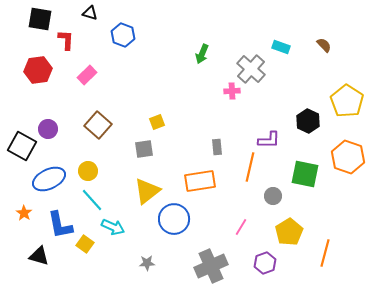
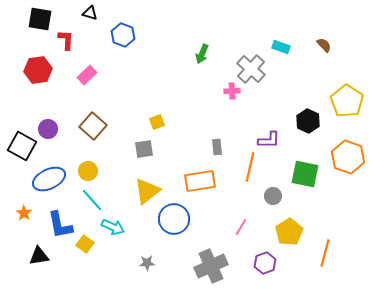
brown square at (98, 125): moved 5 px left, 1 px down
black triangle at (39, 256): rotated 25 degrees counterclockwise
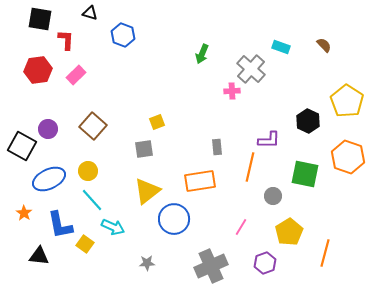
pink rectangle at (87, 75): moved 11 px left
black triangle at (39, 256): rotated 15 degrees clockwise
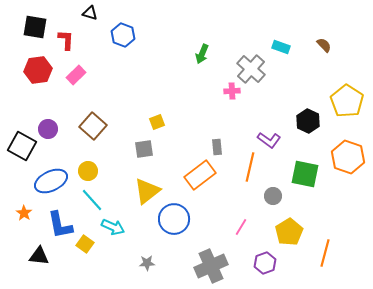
black square at (40, 19): moved 5 px left, 8 px down
purple L-shape at (269, 140): rotated 35 degrees clockwise
blue ellipse at (49, 179): moved 2 px right, 2 px down
orange rectangle at (200, 181): moved 6 px up; rotated 28 degrees counterclockwise
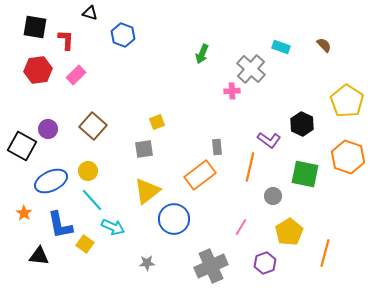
black hexagon at (308, 121): moved 6 px left, 3 px down
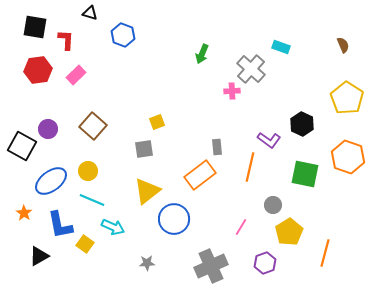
brown semicircle at (324, 45): moved 19 px right; rotated 21 degrees clockwise
yellow pentagon at (347, 101): moved 3 px up
blue ellipse at (51, 181): rotated 12 degrees counterclockwise
gray circle at (273, 196): moved 9 px down
cyan line at (92, 200): rotated 25 degrees counterclockwise
black triangle at (39, 256): rotated 35 degrees counterclockwise
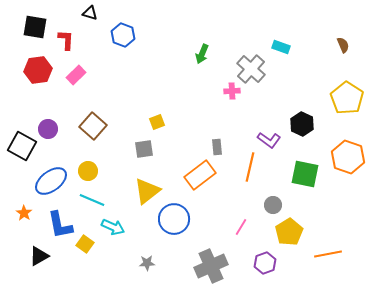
orange line at (325, 253): moved 3 px right, 1 px down; rotated 64 degrees clockwise
